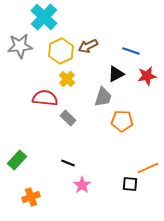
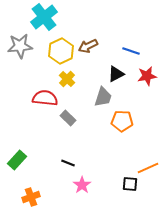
cyan cross: rotated 8 degrees clockwise
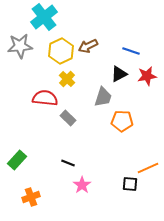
black triangle: moved 3 px right
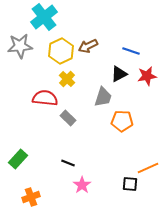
green rectangle: moved 1 px right, 1 px up
